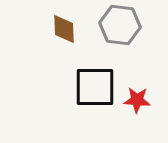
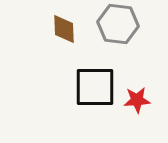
gray hexagon: moved 2 px left, 1 px up
red star: rotated 8 degrees counterclockwise
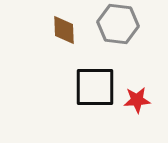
brown diamond: moved 1 px down
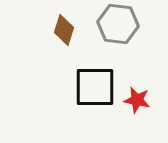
brown diamond: rotated 20 degrees clockwise
red star: rotated 16 degrees clockwise
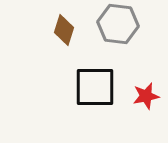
red star: moved 9 px right, 4 px up; rotated 24 degrees counterclockwise
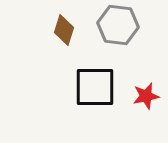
gray hexagon: moved 1 px down
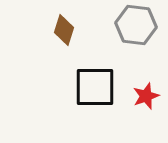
gray hexagon: moved 18 px right
red star: rotated 8 degrees counterclockwise
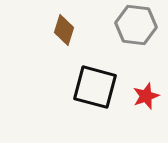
black square: rotated 15 degrees clockwise
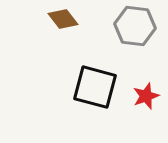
gray hexagon: moved 1 px left, 1 px down
brown diamond: moved 1 px left, 11 px up; rotated 56 degrees counterclockwise
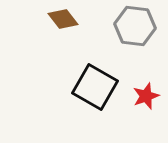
black square: rotated 15 degrees clockwise
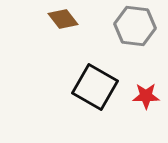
red star: rotated 20 degrees clockwise
